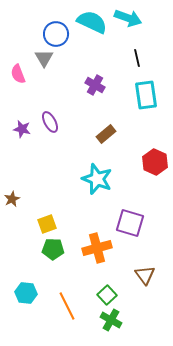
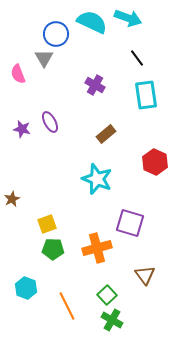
black line: rotated 24 degrees counterclockwise
cyan hexagon: moved 5 px up; rotated 15 degrees clockwise
green cross: moved 1 px right
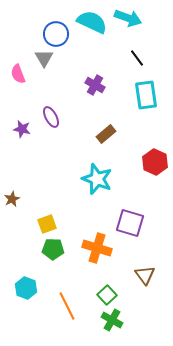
purple ellipse: moved 1 px right, 5 px up
orange cross: rotated 32 degrees clockwise
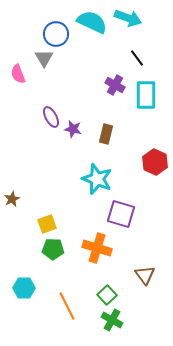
purple cross: moved 20 px right
cyan rectangle: rotated 8 degrees clockwise
purple star: moved 51 px right
brown rectangle: rotated 36 degrees counterclockwise
purple square: moved 9 px left, 9 px up
cyan hexagon: moved 2 px left; rotated 20 degrees counterclockwise
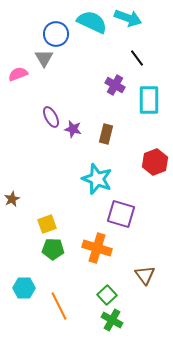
pink semicircle: rotated 90 degrees clockwise
cyan rectangle: moved 3 px right, 5 px down
red hexagon: rotated 15 degrees clockwise
orange line: moved 8 px left
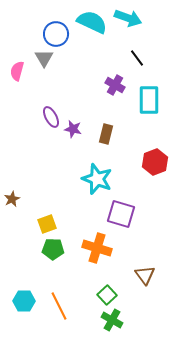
pink semicircle: moved 1 px left, 3 px up; rotated 54 degrees counterclockwise
cyan hexagon: moved 13 px down
